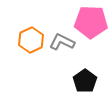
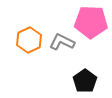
orange hexagon: moved 2 px left
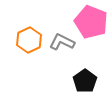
pink pentagon: rotated 20 degrees clockwise
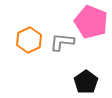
gray L-shape: rotated 20 degrees counterclockwise
black pentagon: moved 1 px right, 1 px down
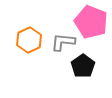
gray L-shape: moved 1 px right
black pentagon: moved 3 px left, 16 px up
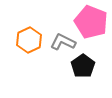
gray L-shape: rotated 20 degrees clockwise
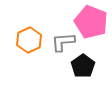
gray L-shape: rotated 30 degrees counterclockwise
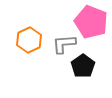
gray L-shape: moved 1 px right, 2 px down
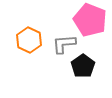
pink pentagon: moved 1 px left, 2 px up
orange hexagon: rotated 10 degrees counterclockwise
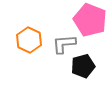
black pentagon: rotated 20 degrees clockwise
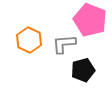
black pentagon: moved 4 px down
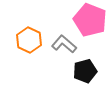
gray L-shape: rotated 45 degrees clockwise
black pentagon: moved 2 px right, 1 px down
